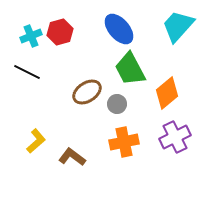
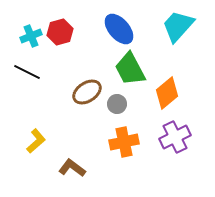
brown L-shape: moved 11 px down
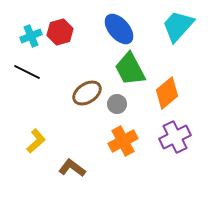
brown ellipse: moved 1 px down
orange cross: moved 1 px left, 1 px up; rotated 16 degrees counterclockwise
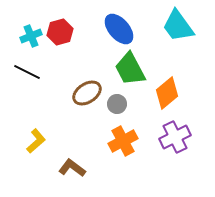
cyan trapezoid: rotated 78 degrees counterclockwise
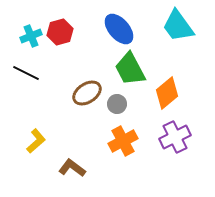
black line: moved 1 px left, 1 px down
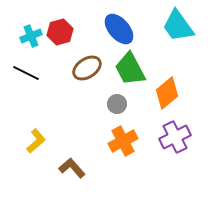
brown ellipse: moved 25 px up
brown L-shape: rotated 12 degrees clockwise
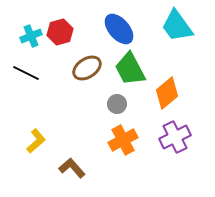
cyan trapezoid: moved 1 px left
orange cross: moved 1 px up
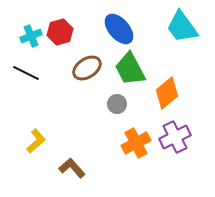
cyan trapezoid: moved 5 px right, 1 px down
orange cross: moved 13 px right, 3 px down
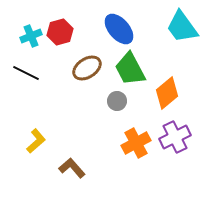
gray circle: moved 3 px up
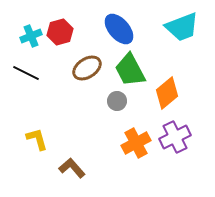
cyan trapezoid: rotated 75 degrees counterclockwise
green trapezoid: moved 1 px down
yellow L-shape: moved 1 px right, 2 px up; rotated 65 degrees counterclockwise
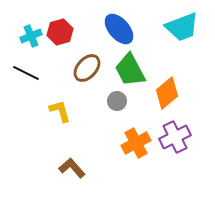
brown ellipse: rotated 16 degrees counterclockwise
yellow L-shape: moved 23 px right, 28 px up
